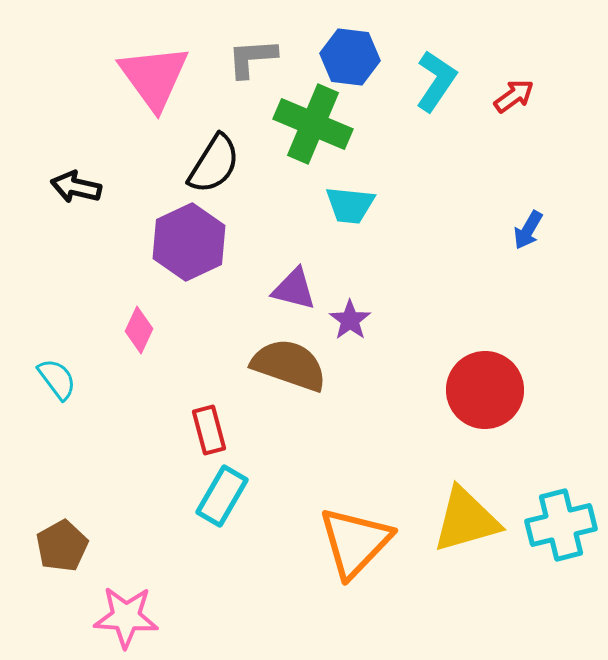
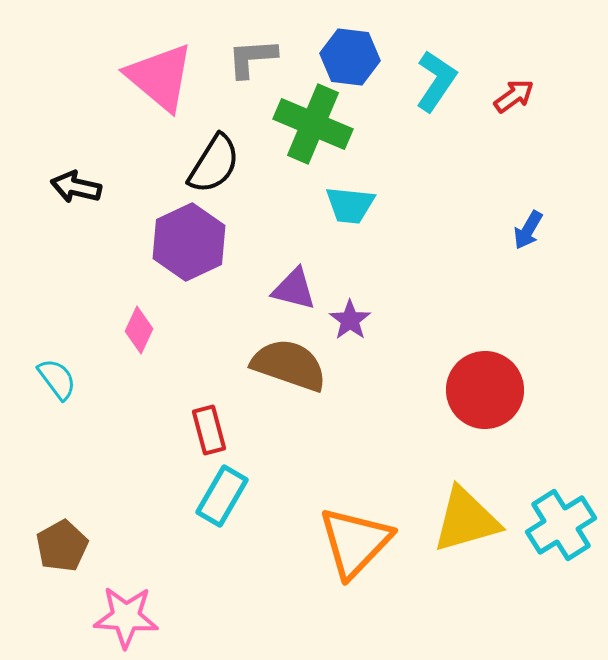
pink triangle: moved 6 px right; rotated 14 degrees counterclockwise
cyan cross: rotated 18 degrees counterclockwise
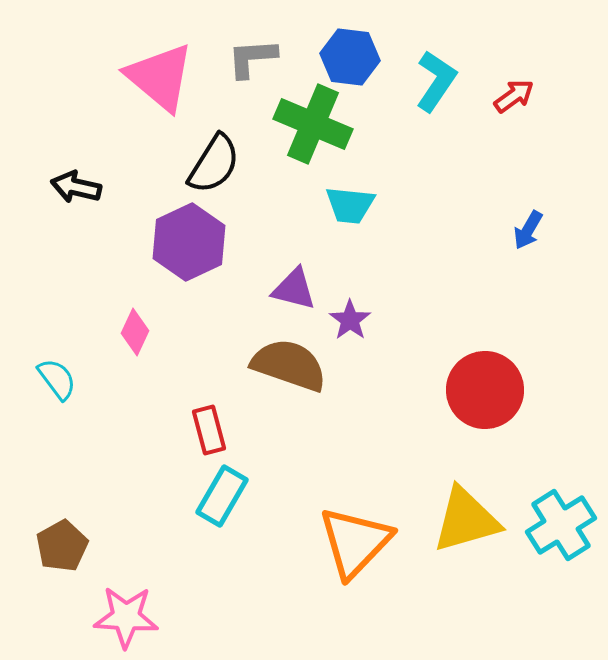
pink diamond: moved 4 px left, 2 px down
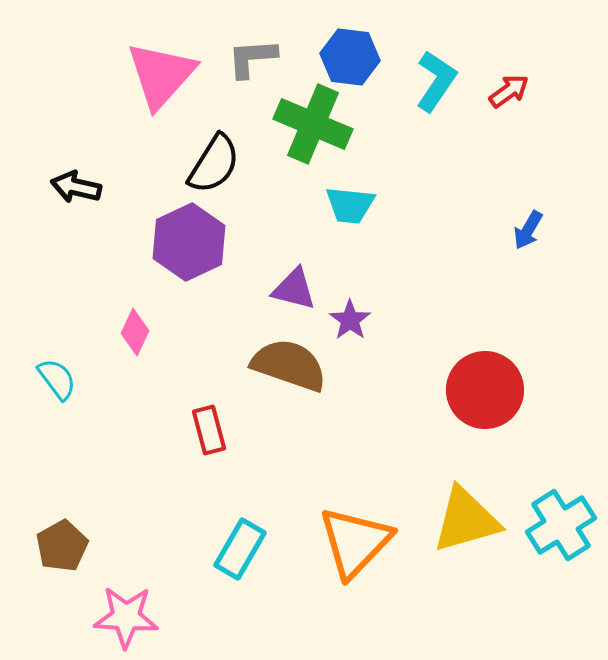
pink triangle: moved 1 px right, 2 px up; rotated 32 degrees clockwise
red arrow: moved 5 px left, 5 px up
cyan rectangle: moved 18 px right, 53 px down
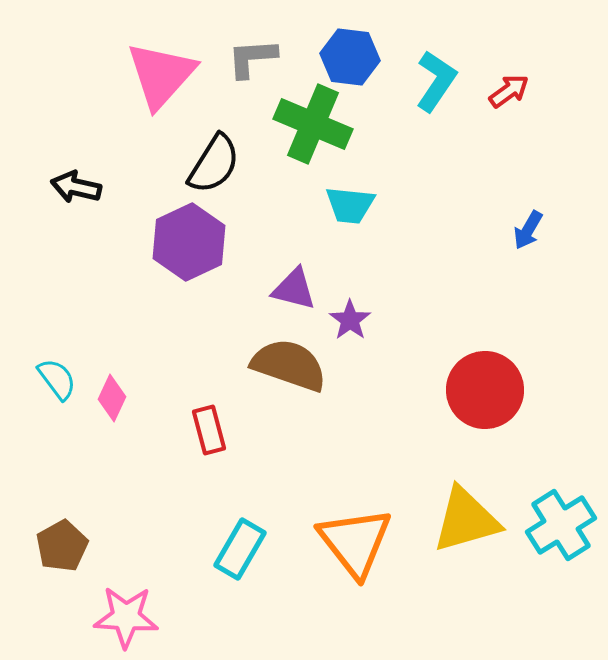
pink diamond: moved 23 px left, 66 px down
orange triangle: rotated 22 degrees counterclockwise
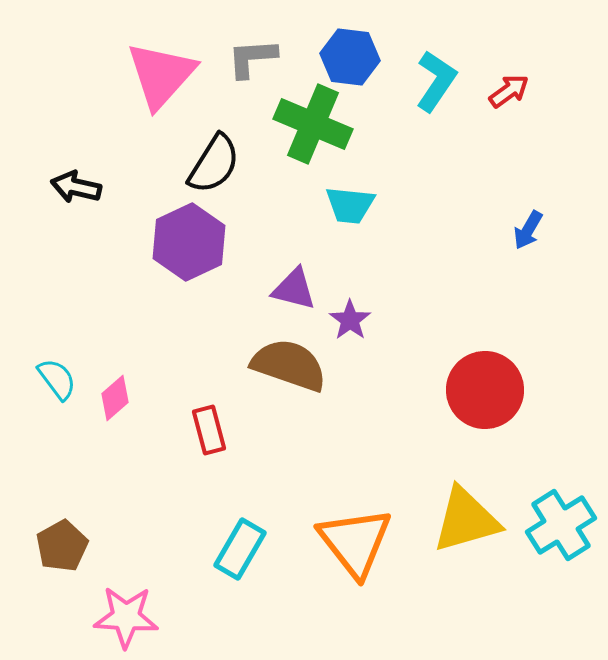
pink diamond: moved 3 px right; rotated 24 degrees clockwise
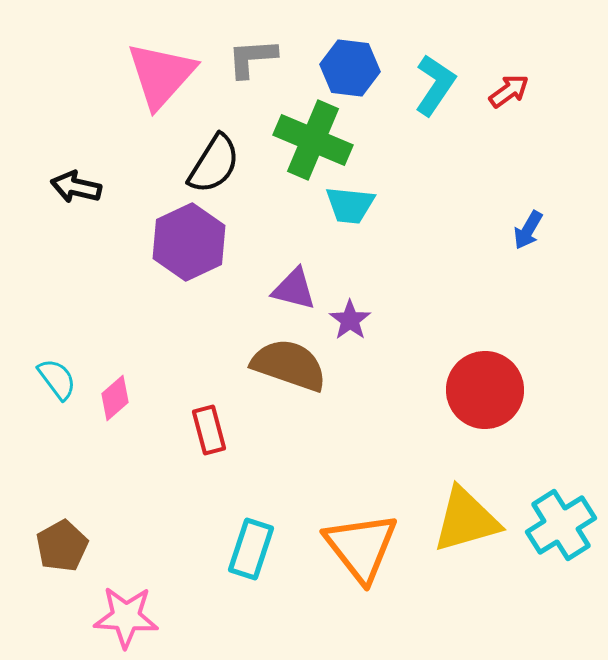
blue hexagon: moved 11 px down
cyan L-shape: moved 1 px left, 4 px down
green cross: moved 16 px down
orange triangle: moved 6 px right, 5 px down
cyan rectangle: moved 11 px right; rotated 12 degrees counterclockwise
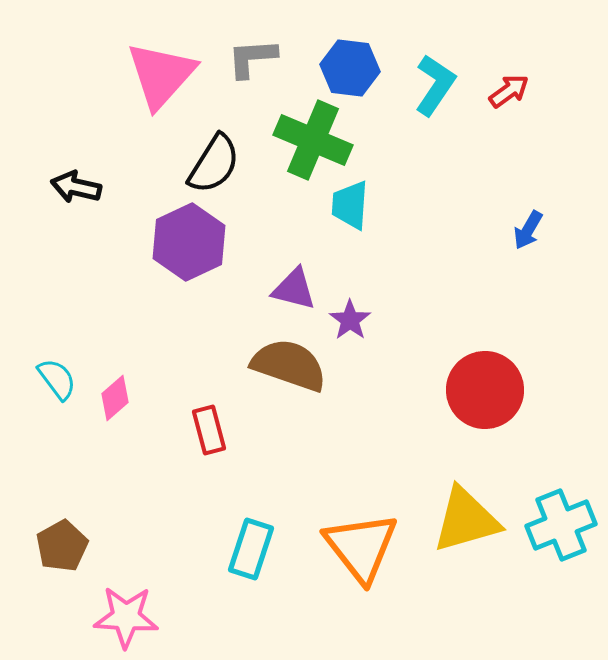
cyan trapezoid: rotated 88 degrees clockwise
cyan cross: rotated 10 degrees clockwise
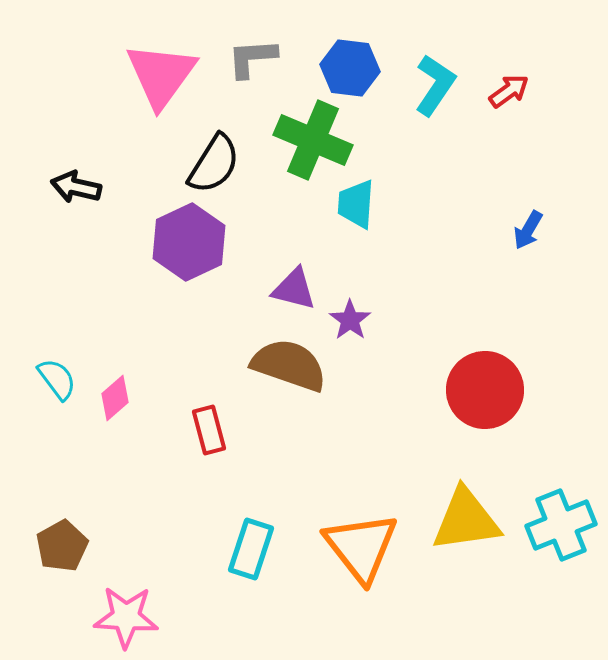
pink triangle: rotated 6 degrees counterclockwise
cyan trapezoid: moved 6 px right, 1 px up
yellow triangle: rotated 8 degrees clockwise
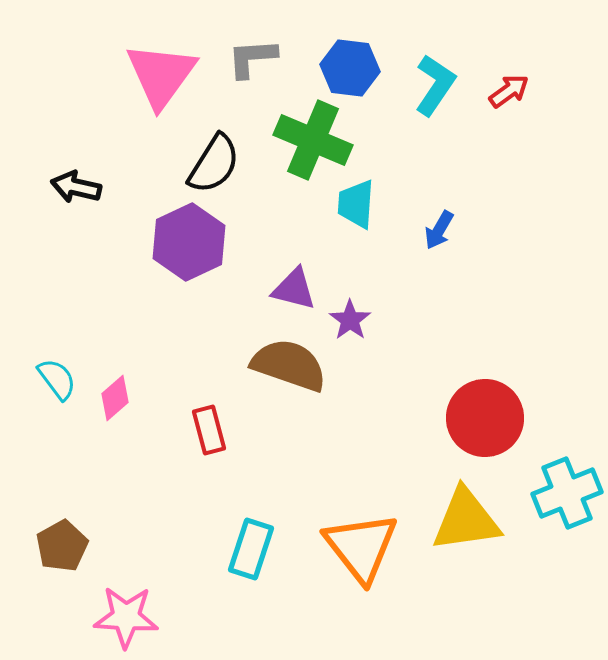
blue arrow: moved 89 px left
red circle: moved 28 px down
cyan cross: moved 6 px right, 32 px up
